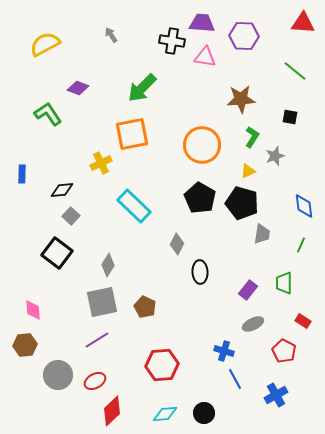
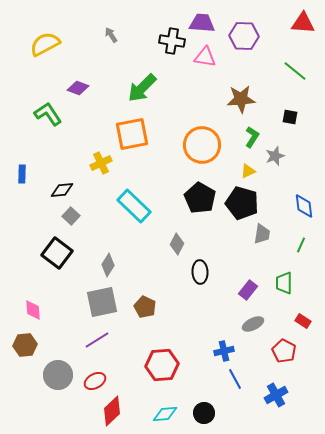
blue cross at (224, 351): rotated 30 degrees counterclockwise
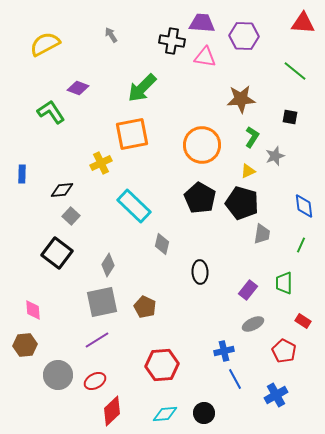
green L-shape at (48, 114): moved 3 px right, 2 px up
gray diamond at (177, 244): moved 15 px left; rotated 15 degrees counterclockwise
